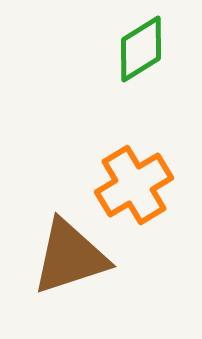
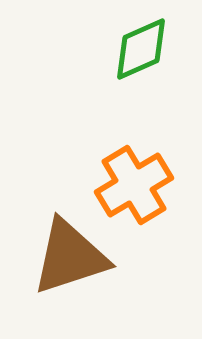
green diamond: rotated 8 degrees clockwise
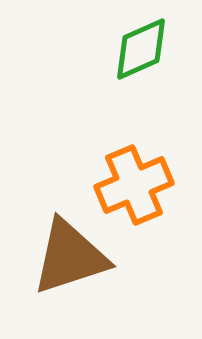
orange cross: rotated 8 degrees clockwise
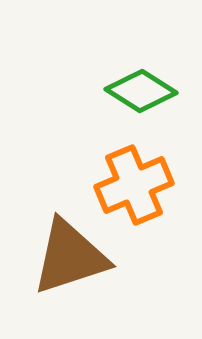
green diamond: moved 42 px down; rotated 56 degrees clockwise
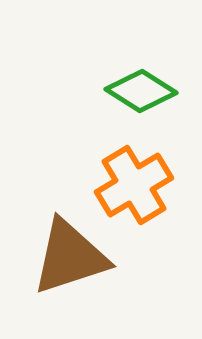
orange cross: rotated 8 degrees counterclockwise
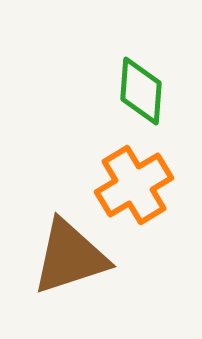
green diamond: rotated 62 degrees clockwise
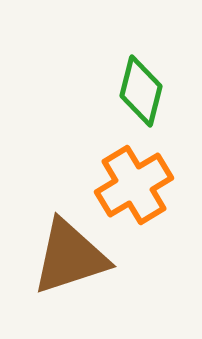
green diamond: rotated 10 degrees clockwise
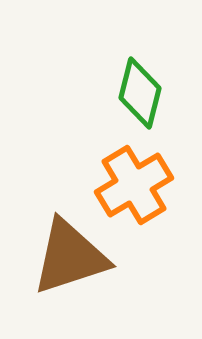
green diamond: moved 1 px left, 2 px down
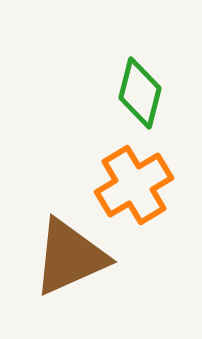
brown triangle: rotated 6 degrees counterclockwise
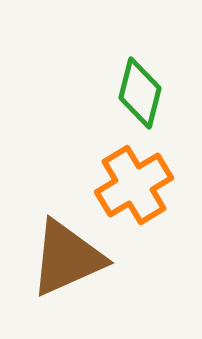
brown triangle: moved 3 px left, 1 px down
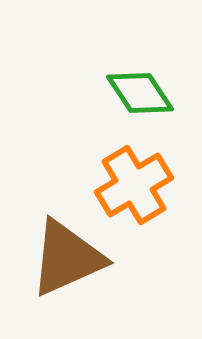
green diamond: rotated 48 degrees counterclockwise
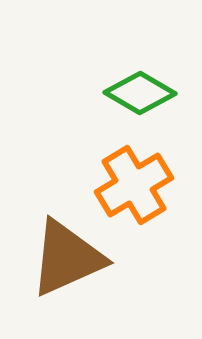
green diamond: rotated 26 degrees counterclockwise
